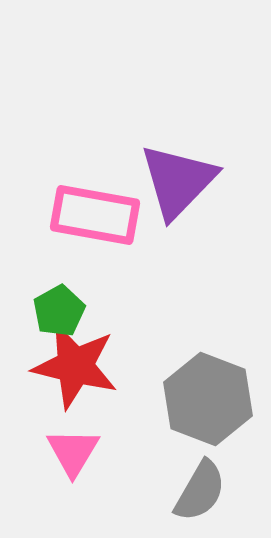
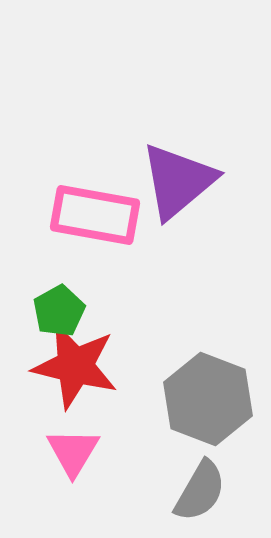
purple triangle: rotated 6 degrees clockwise
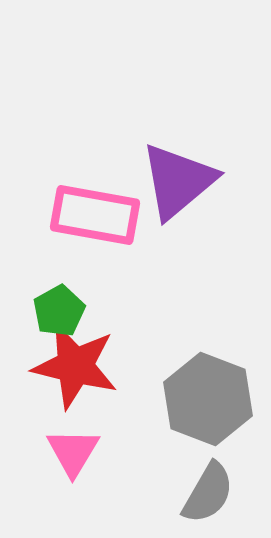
gray semicircle: moved 8 px right, 2 px down
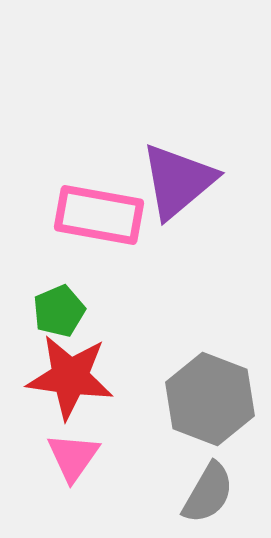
pink rectangle: moved 4 px right
green pentagon: rotated 6 degrees clockwise
red star: moved 5 px left, 11 px down; rotated 6 degrees counterclockwise
gray hexagon: moved 2 px right
pink triangle: moved 5 px down; rotated 4 degrees clockwise
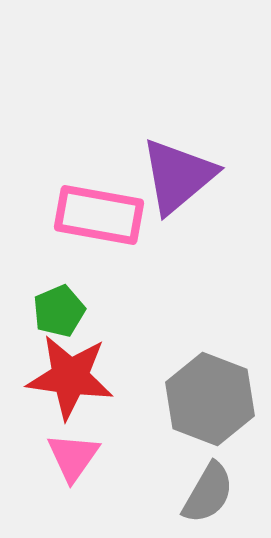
purple triangle: moved 5 px up
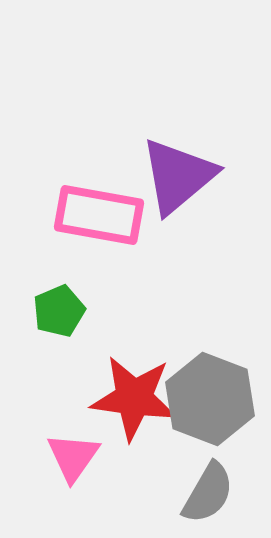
red star: moved 64 px right, 21 px down
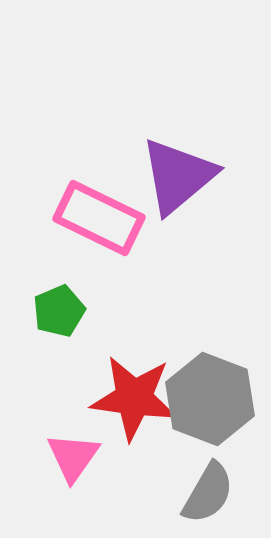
pink rectangle: moved 3 px down; rotated 16 degrees clockwise
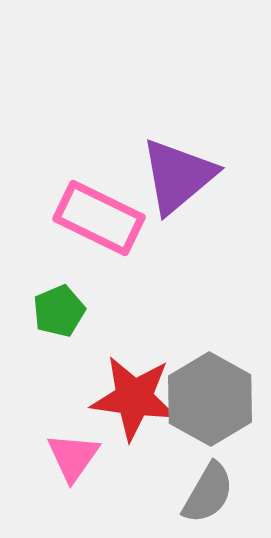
gray hexagon: rotated 8 degrees clockwise
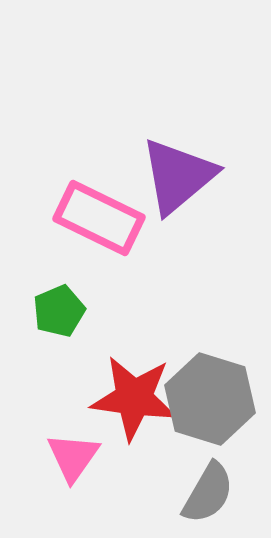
gray hexagon: rotated 12 degrees counterclockwise
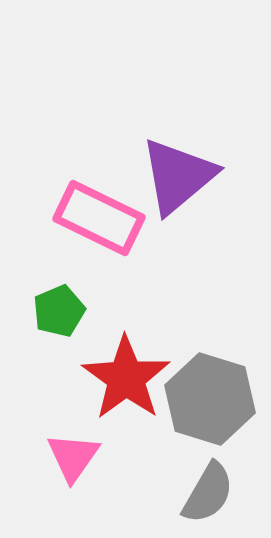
red star: moved 8 px left, 20 px up; rotated 28 degrees clockwise
